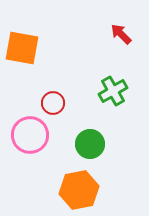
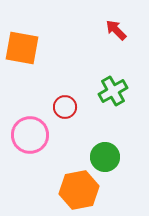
red arrow: moved 5 px left, 4 px up
red circle: moved 12 px right, 4 px down
green circle: moved 15 px right, 13 px down
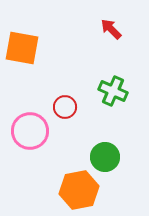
red arrow: moved 5 px left, 1 px up
green cross: rotated 36 degrees counterclockwise
pink circle: moved 4 px up
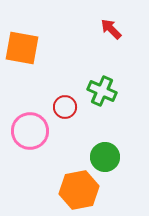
green cross: moved 11 px left
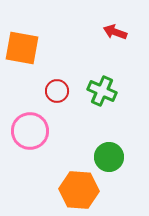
red arrow: moved 4 px right, 3 px down; rotated 25 degrees counterclockwise
red circle: moved 8 px left, 16 px up
green circle: moved 4 px right
orange hexagon: rotated 15 degrees clockwise
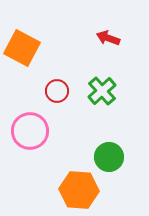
red arrow: moved 7 px left, 6 px down
orange square: rotated 18 degrees clockwise
green cross: rotated 24 degrees clockwise
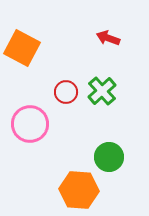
red circle: moved 9 px right, 1 px down
pink circle: moved 7 px up
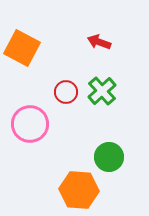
red arrow: moved 9 px left, 4 px down
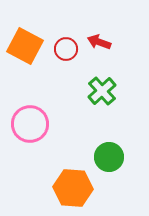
orange square: moved 3 px right, 2 px up
red circle: moved 43 px up
orange hexagon: moved 6 px left, 2 px up
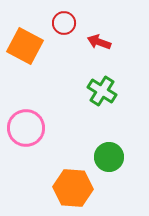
red circle: moved 2 px left, 26 px up
green cross: rotated 16 degrees counterclockwise
pink circle: moved 4 px left, 4 px down
